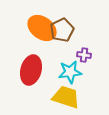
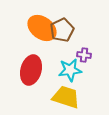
cyan star: moved 2 px up
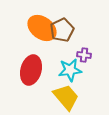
yellow trapezoid: rotated 32 degrees clockwise
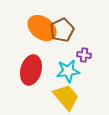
cyan star: moved 2 px left, 1 px down
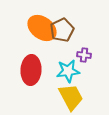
red ellipse: rotated 12 degrees counterclockwise
yellow trapezoid: moved 5 px right; rotated 12 degrees clockwise
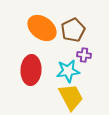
brown pentagon: moved 11 px right
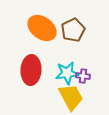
purple cross: moved 1 px left, 21 px down
cyan star: moved 1 px left, 2 px down
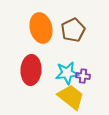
orange ellipse: moved 1 px left; rotated 40 degrees clockwise
yellow trapezoid: rotated 24 degrees counterclockwise
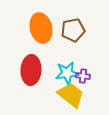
brown pentagon: rotated 15 degrees clockwise
yellow trapezoid: moved 2 px up
